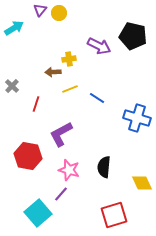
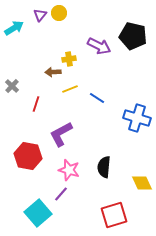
purple triangle: moved 5 px down
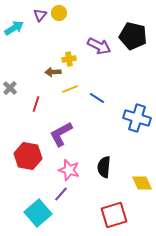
gray cross: moved 2 px left, 2 px down
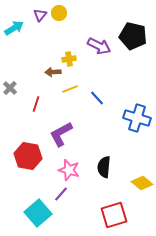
blue line: rotated 14 degrees clockwise
yellow diamond: rotated 25 degrees counterclockwise
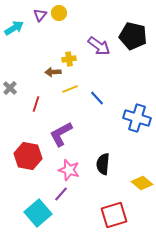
purple arrow: rotated 10 degrees clockwise
black semicircle: moved 1 px left, 3 px up
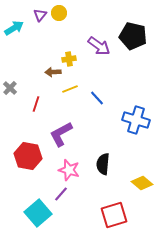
blue cross: moved 1 px left, 2 px down
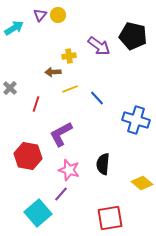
yellow circle: moved 1 px left, 2 px down
yellow cross: moved 3 px up
red square: moved 4 px left, 3 px down; rotated 8 degrees clockwise
